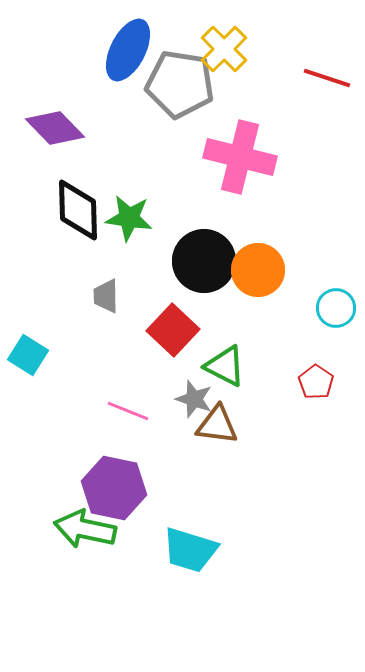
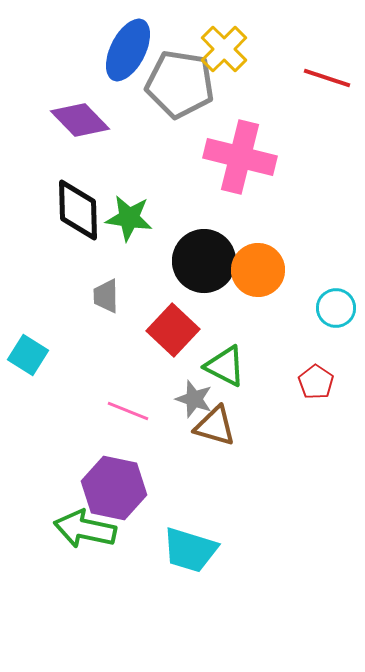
purple diamond: moved 25 px right, 8 px up
brown triangle: moved 2 px left, 1 px down; rotated 9 degrees clockwise
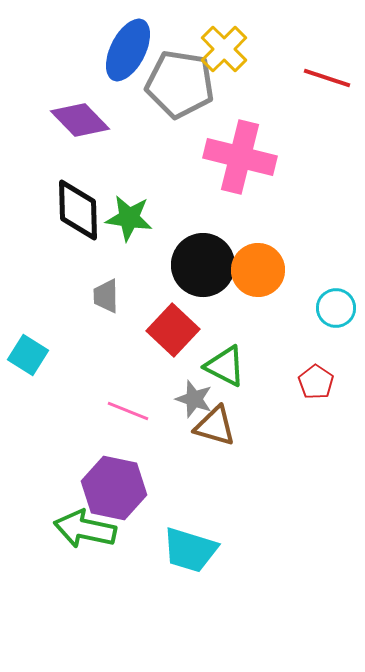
black circle: moved 1 px left, 4 px down
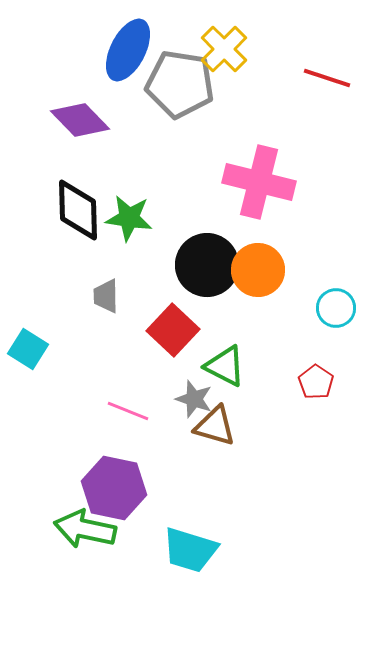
pink cross: moved 19 px right, 25 px down
black circle: moved 4 px right
cyan square: moved 6 px up
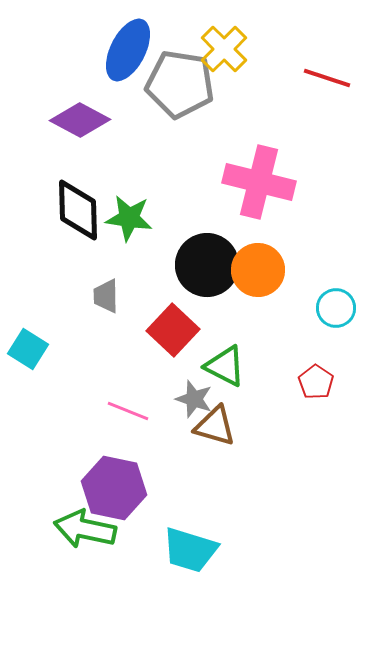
purple diamond: rotated 18 degrees counterclockwise
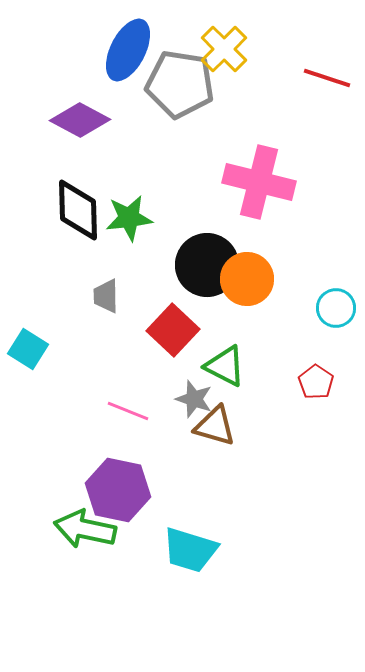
green star: rotated 15 degrees counterclockwise
orange circle: moved 11 px left, 9 px down
purple hexagon: moved 4 px right, 2 px down
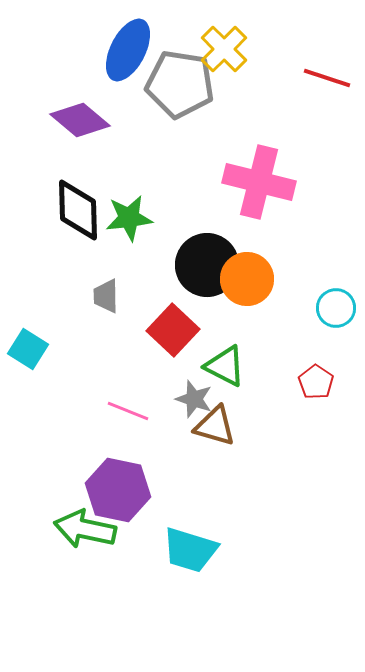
purple diamond: rotated 12 degrees clockwise
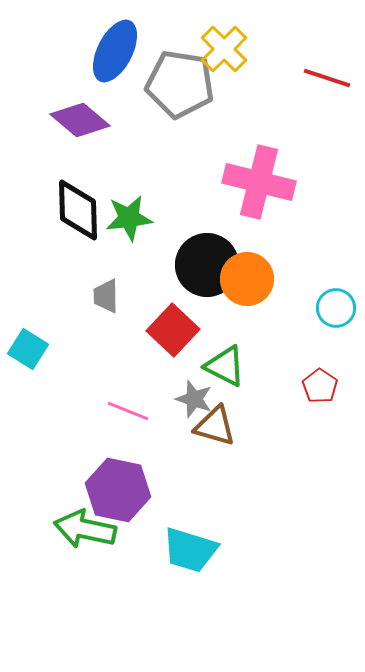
blue ellipse: moved 13 px left, 1 px down
red pentagon: moved 4 px right, 4 px down
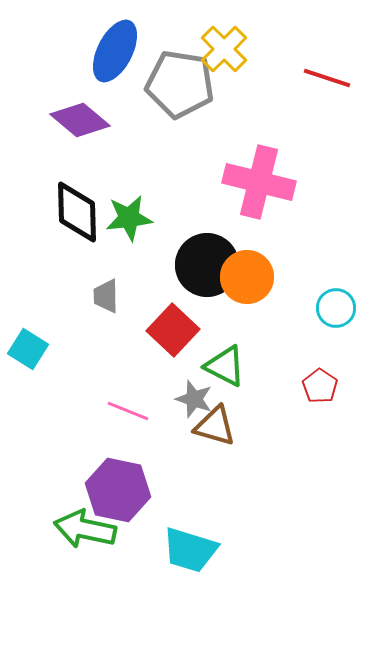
black diamond: moved 1 px left, 2 px down
orange circle: moved 2 px up
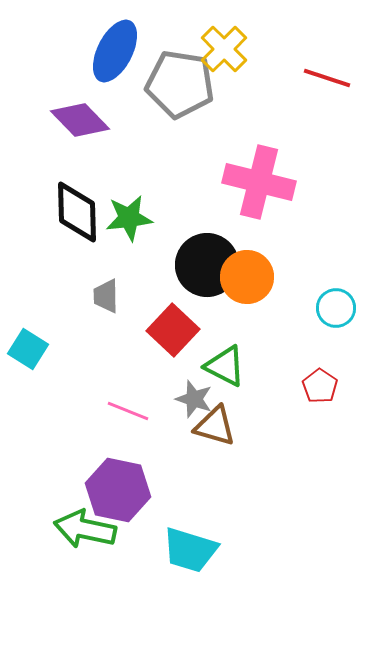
purple diamond: rotated 6 degrees clockwise
